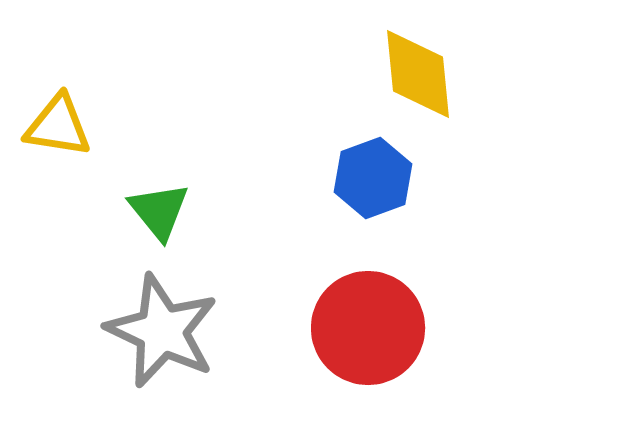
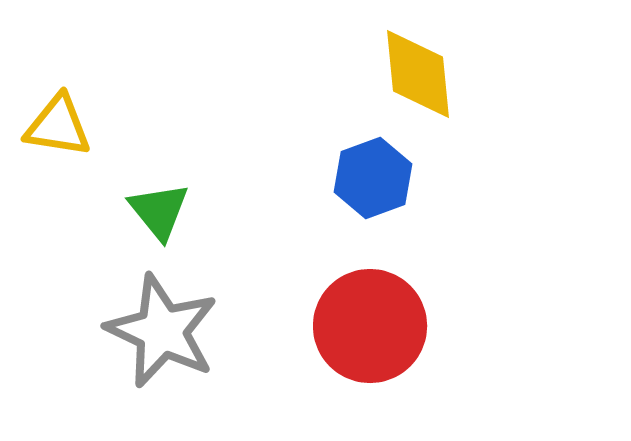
red circle: moved 2 px right, 2 px up
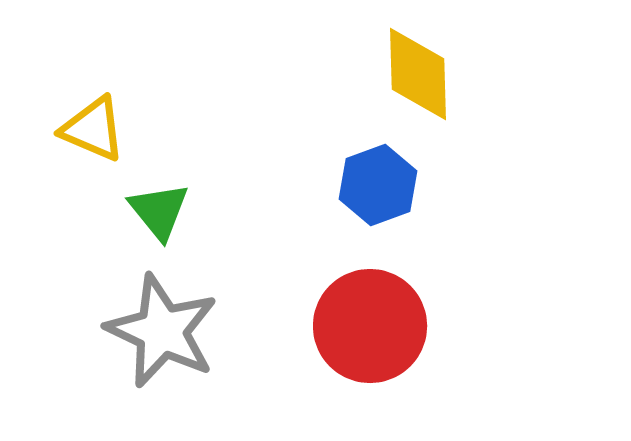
yellow diamond: rotated 4 degrees clockwise
yellow triangle: moved 35 px right, 3 px down; rotated 14 degrees clockwise
blue hexagon: moved 5 px right, 7 px down
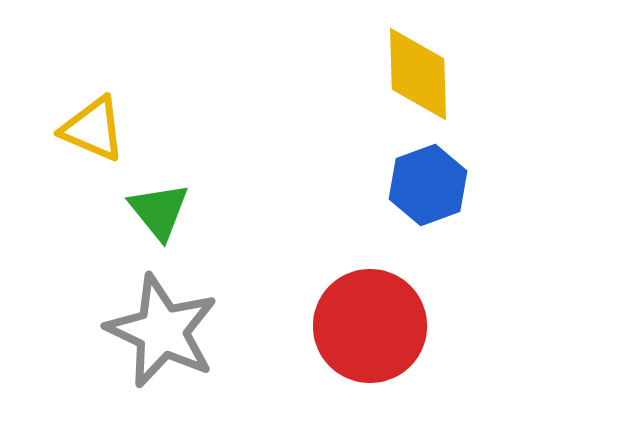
blue hexagon: moved 50 px right
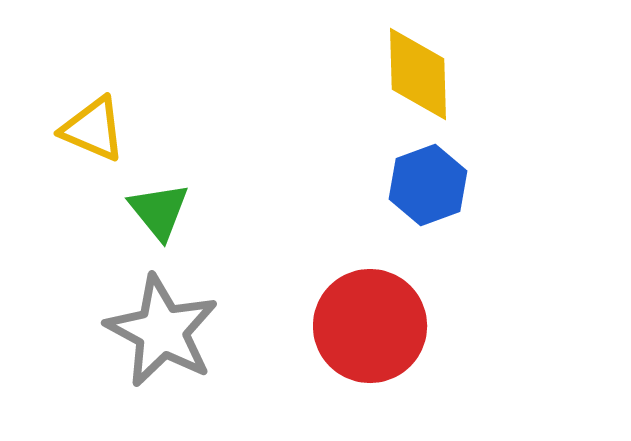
gray star: rotated 3 degrees clockwise
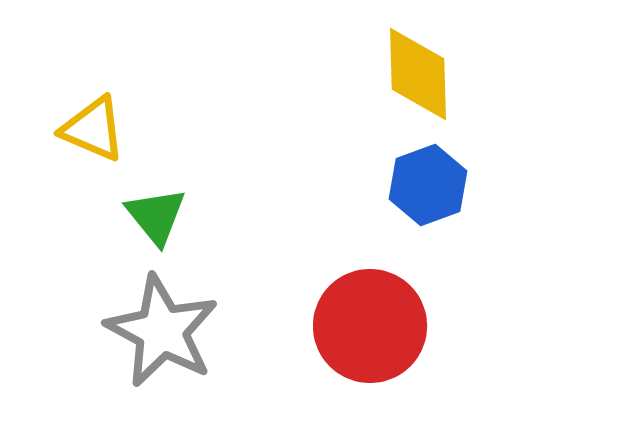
green triangle: moved 3 px left, 5 px down
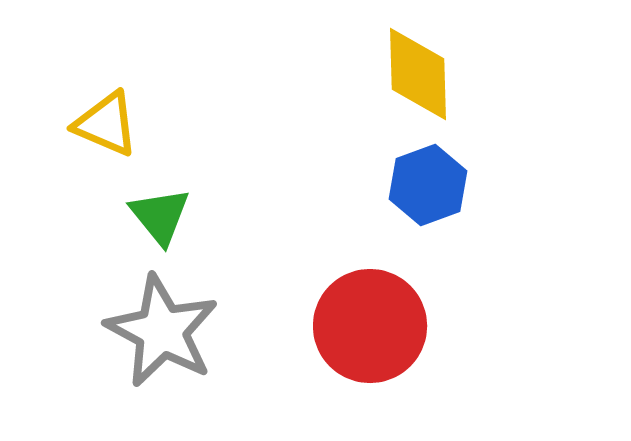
yellow triangle: moved 13 px right, 5 px up
green triangle: moved 4 px right
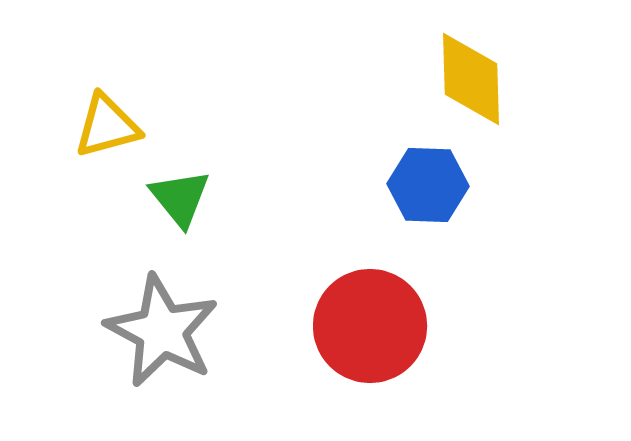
yellow diamond: moved 53 px right, 5 px down
yellow triangle: moved 1 px right, 2 px down; rotated 38 degrees counterclockwise
blue hexagon: rotated 22 degrees clockwise
green triangle: moved 20 px right, 18 px up
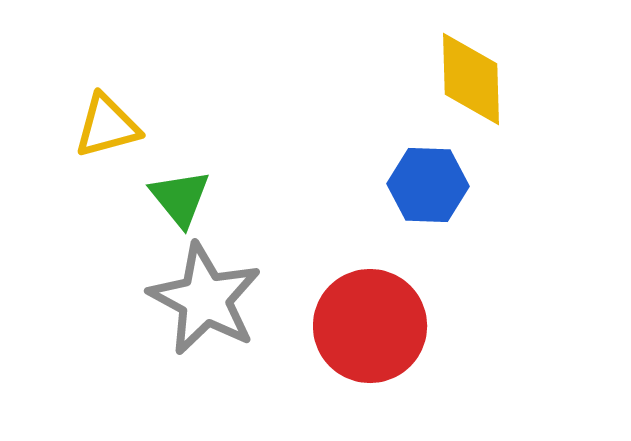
gray star: moved 43 px right, 32 px up
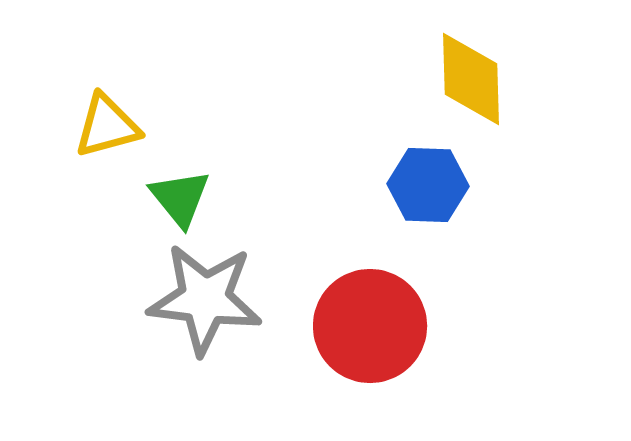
gray star: rotated 21 degrees counterclockwise
